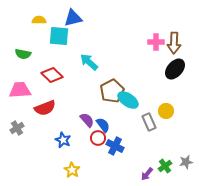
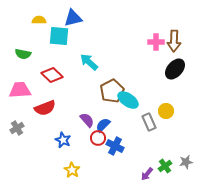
brown arrow: moved 2 px up
blue semicircle: rotated 98 degrees counterclockwise
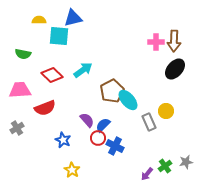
cyan arrow: moved 6 px left, 8 px down; rotated 102 degrees clockwise
cyan ellipse: rotated 15 degrees clockwise
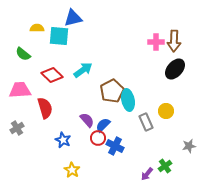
yellow semicircle: moved 2 px left, 8 px down
green semicircle: rotated 28 degrees clockwise
cyan ellipse: rotated 30 degrees clockwise
red semicircle: rotated 85 degrees counterclockwise
gray rectangle: moved 3 px left
gray star: moved 3 px right, 16 px up
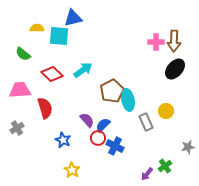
red diamond: moved 1 px up
gray star: moved 1 px left, 1 px down
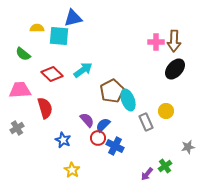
cyan ellipse: rotated 10 degrees counterclockwise
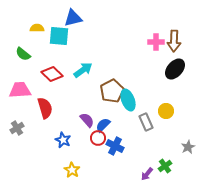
gray star: rotated 16 degrees counterclockwise
